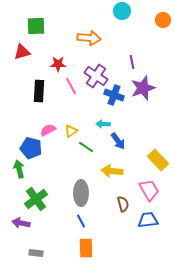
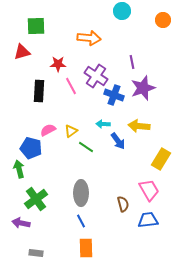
yellow rectangle: moved 3 px right, 1 px up; rotated 75 degrees clockwise
yellow arrow: moved 27 px right, 45 px up
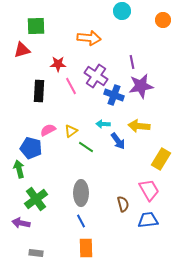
red triangle: moved 2 px up
purple star: moved 2 px left, 2 px up; rotated 10 degrees clockwise
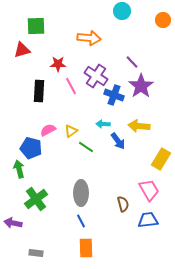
purple line: rotated 32 degrees counterclockwise
purple star: rotated 25 degrees counterclockwise
purple arrow: moved 8 px left
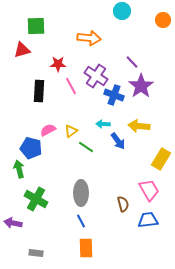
green cross: rotated 25 degrees counterclockwise
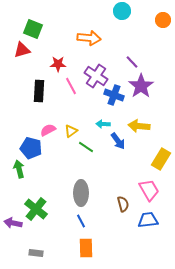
green square: moved 3 px left, 3 px down; rotated 24 degrees clockwise
green cross: moved 10 px down; rotated 10 degrees clockwise
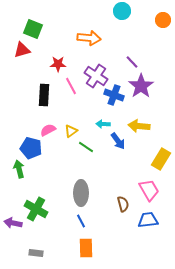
black rectangle: moved 5 px right, 4 px down
green cross: rotated 10 degrees counterclockwise
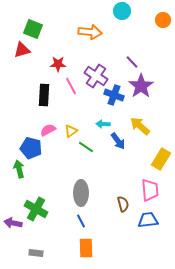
orange arrow: moved 1 px right, 6 px up
yellow arrow: moved 1 px right; rotated 35 degrees clockwise
pink trapezoid: moved 1 px right; rotated 25 degrees clockwise
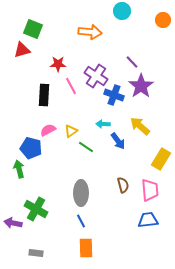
brown semicircle: moved 19 px up
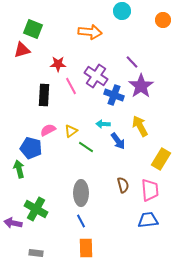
yellow arrow: rotated 20 degrees clockwise
